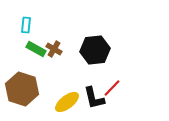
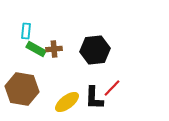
cyan rectangle: moved 6 px down
brown cross: rotated 35 degrees counterclockwise
brown hexagon: rotated 8 degrees counterclockwise
black L-shape: rotated 15 degrees clockwise
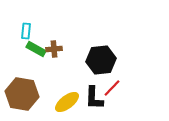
black hexagon: moved 6 px right, 10 px down
brown hexagon: moved 5 px down
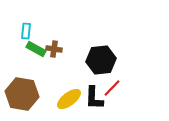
brown cross: rotated 14 degrees clockwise
yellow ellipse: moved 2 px right, 3 px up
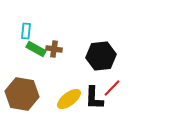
black hexagon: moved 4 px up
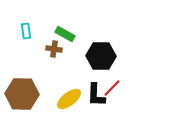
cyan rectangle: rotated 14 degrees counterclockwise
green rectangle: moved 29 px right, 15 px up
black hexagon: rotated 8 degrees clockwise
brown hexagon: rotated 8 degrees counterclockwise
black L-shape: moved 2 px right, 3 px up
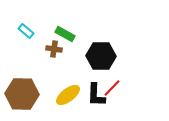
cyan rectangle: rotated 42 degrees counterclockwise
yellow ellipse: moved 1 px left, 4 px up
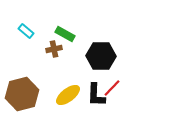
brown cross: rotated 21 degrees counterclockwise
brown hexagon: rotated 16 degrees counterclockwise
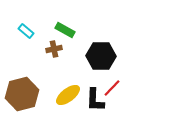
green rectangle: moved 4 px up
black L-shape: moved 1 px left, 5 px down
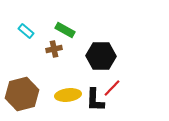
yellow ellipse: rotated 30 degrees clockwise
